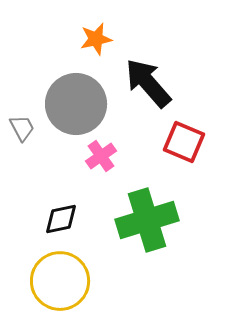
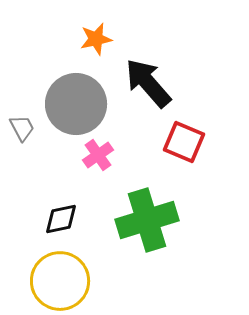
pink cross: moved 3 px left, 1 px up
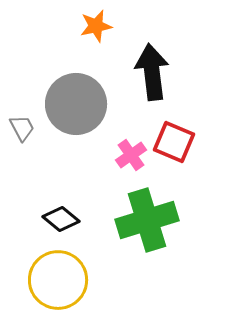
orange star: moved 13 px up
black arrow: moved 4 px right, 11 px up; rotated 34 degrees clockwise
red square: moved 10 px left
pink cross: moved 33 px right
black diamond: rotated 51 degrees clockwise
yellow circle: moved 2 px left, 1 px up
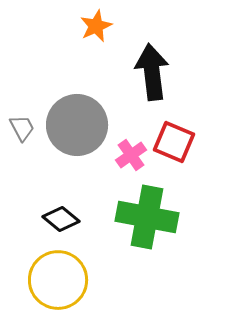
orange star: rotated 12 degrees counterclockwise
gray circle: moved 1 px right, 21 px down
green cross: moved 3 px up; rotated 28 degrees clockwise
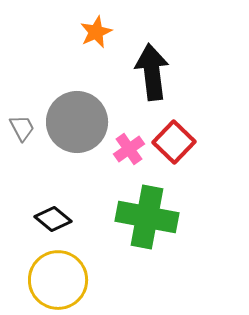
orange star: moved 6 px down
gray circle: moved 3 px up
red square: rotated 21 degrees clockwise
pink cross: moved 2 px left, 6 px up
black diamond: moved 8 px left
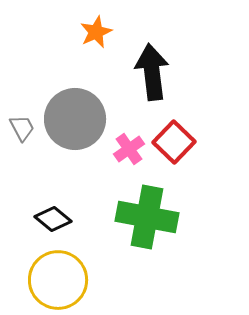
gray circle: moved 2 px left, 3 px up
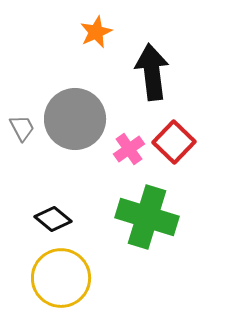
green cross: rotated 6 degrees clockwise
yellow circle: moved 3 px right, 2 px up
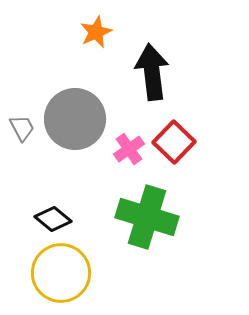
yellow circle: moved 5 px up
